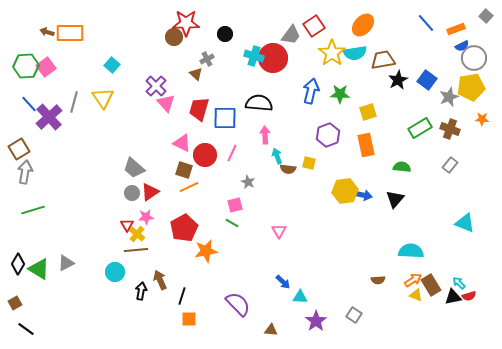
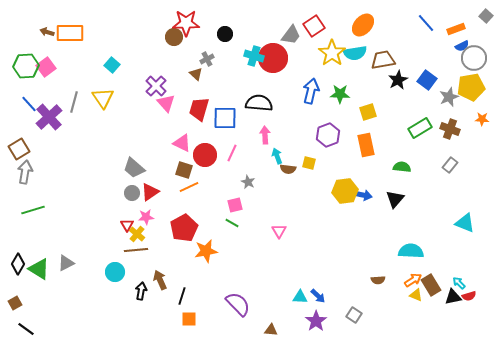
blue arrow at (283, 282): moved 35 px right, 14 px down
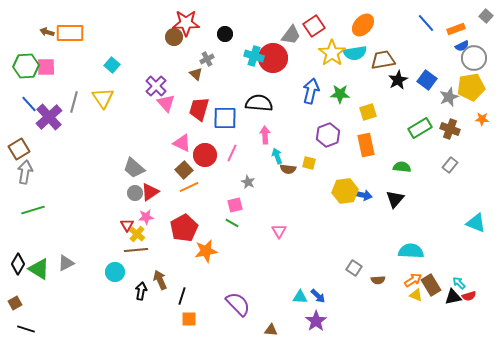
pink square at (46, 67): rotated 36 degrees clockwise
brown square at (184, 170): rotated 30 degrees clockwise
gray circle at (132, 193): moved 3 px right
cyan triangle at (465, 223): moved 11 px right
gray square at (354, 315): moved 47 px up
black line at (26, 329): rotated 18 degrees counterclockwise
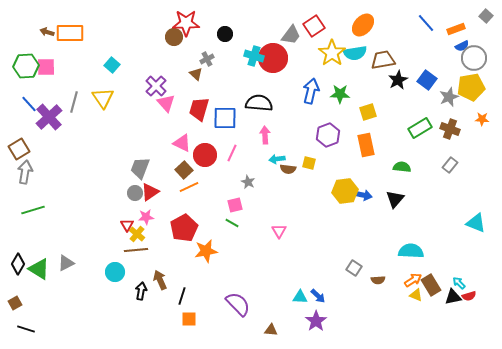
cyan arrow at (277, 156): moved 3 px down; rotated 77 degrees counterclockwise
gray trapezoid at (134, 168): moved 6 px right; rotated 70 degrees clockwise
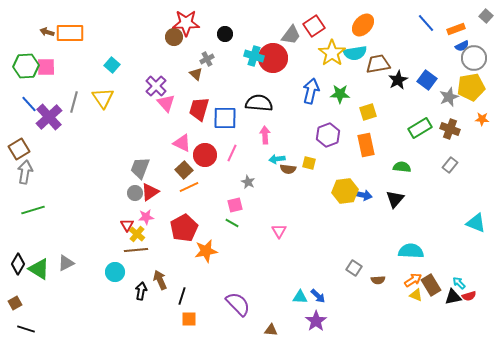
brown trapezoid at (383, 60): moved 5 px left, 4 px down
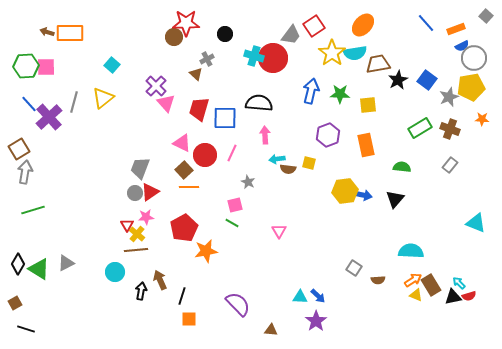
yellow triangle at (103, 98): rotated 25 degrees clockwise
yellow square at (368, 112): moved 7 px up; rotated 12 degrees clockwise
orange line at (189, 187): rotated 24 degrees clockwise
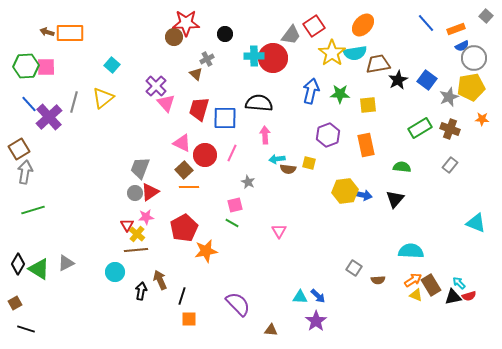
cyan cross at (254, 56): rotated 18 degrees counterclockwise
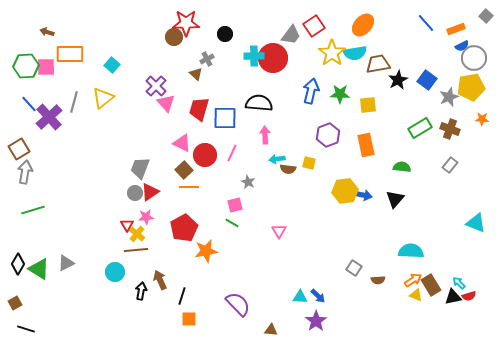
orange rectangle at (70, 33): moved 21 px down
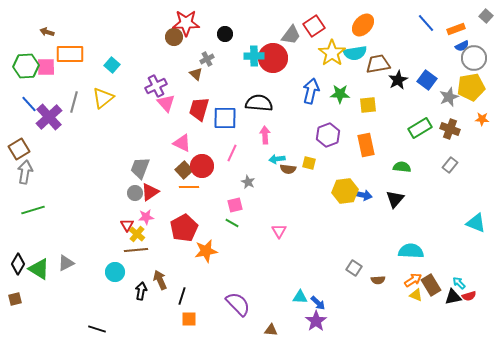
purple cross at (156, 86): rotated 20 degrees clockwise
red circle at (205, 155): moved 3 px left, 11 px down
blue arrow at (318, 296): moved 7 px down
brown square at (15, 303): moved 4 px up; rotated 16 degrees clockwise
black line at (26, 329): moved 71 px right
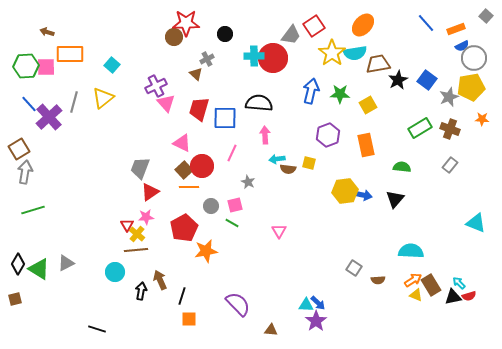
yellow square at (368, 105): rotated 24 degrees counterclockwise
gray circle at (135, 193): moved 76 px right, 13 px down
cyan triangle at (300, 297): moved 6 px right, 8 px down
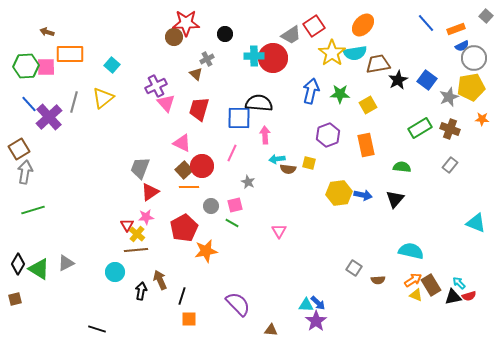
gray trapezoid at (291, 35): rotated 20 degrees clockwise
blue square at (225, 118): moved 14 px right
yellow hexagon at (345, 191): moved 6 px left, 2 px down
cyan semicircle at (411, 251): rotated 10 degrees clockwise
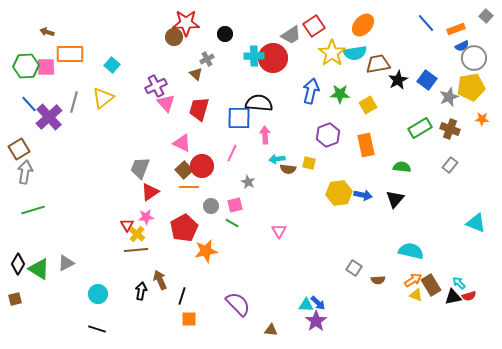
cyan circle at (115, 272): moved 17 px left, 22 px down
